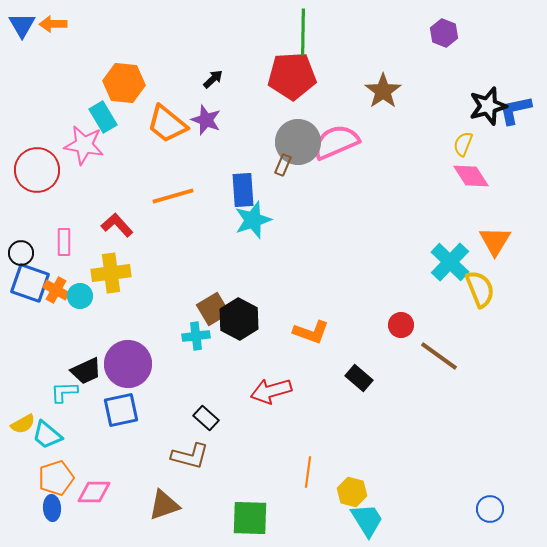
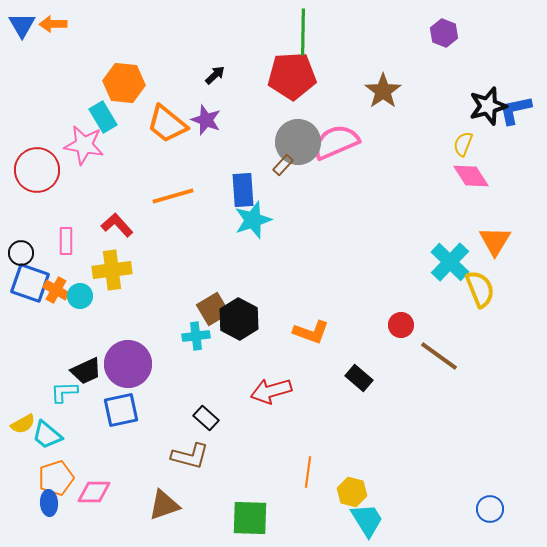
black arrow at (213, 79): moved 2 px right, 4 px up
brown rectangle at (283, 165): rotated 20 degrees clockwise
pink rectangle at (64, 242): moved 2 px right, 1 px up
yellow cross at (111, 273): moved 1 px right, 3 px up
blue ellipse at (52, 508): moved 3 px left, 5 px up
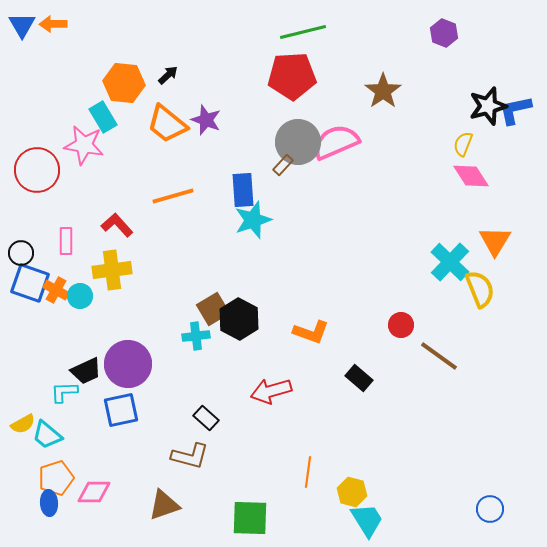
green line at (303, 32): rotated 75 degrees clockwise
black arrow at (215, 75): moved 47 px left
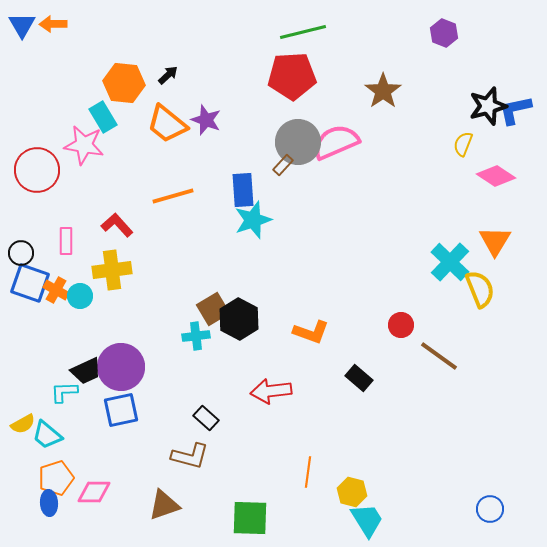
pink diamond at (471, 176): moved 25 px right; rotated 24 degrees counterclockwise
purple circle at (128, 364): moved 7 px left, 3 px down
red arrow at (271, 391): rotated 9 degrees clockwise
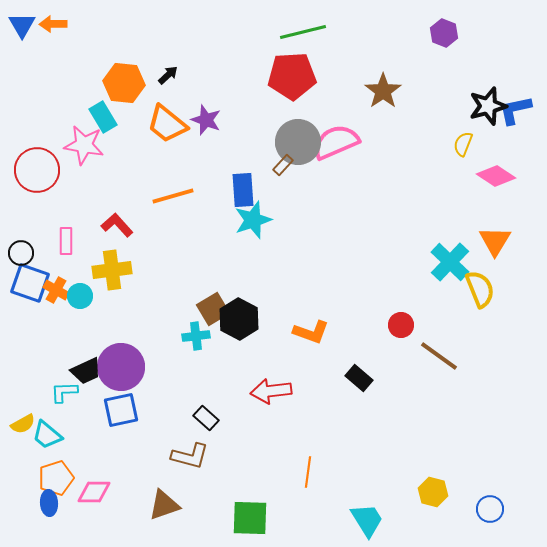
yellow hexagon at (352, 492): moved 81 px right
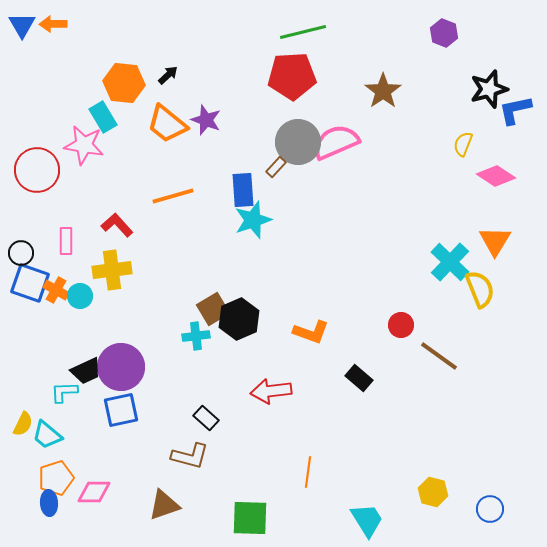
black star at (488, 106): moved 1 px right, 17 px up
brown rectangle at (283, 165): moved 7 px left, 2 px down
black hexagon at (239, 319): rotated 9 degrees clockwise
yellow semicircle at (23, 424): rotated 35 degrees counterclockwise
